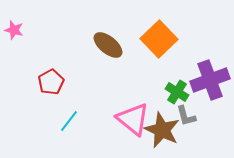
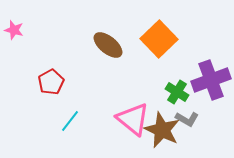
purple cross: moved 1 px right
gray L-shape: moved 1 px right, 3 px down; rotated 45 degrees counterclockwise
cyan line: moved 1 px right
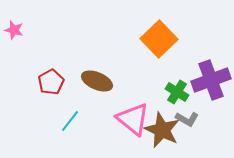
brown ellipse: moved 11 px left, 36 px down; rotated 16 degrees counterclockwise
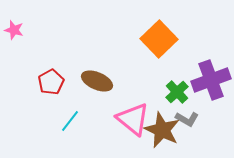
green cross: rotated 15 degrees clockwise
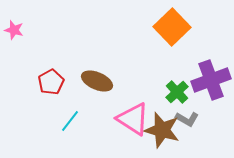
orange square: moved 13 px right, 12 px up
pink triangle: rotated 6 degrees counterclockwise
brown star: rotated 9 degrees counterclockwise
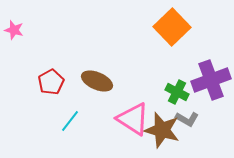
green cross: rotated 20 degrees counterclockwise
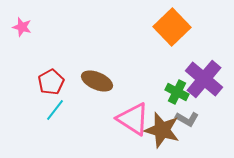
pink star: moved 8 px right, 3 px up
purple cross: moved 7 px left, 1 px up; rotated 30 degrees counterclockwise
cyan line: moved 15 px left, 11 px up
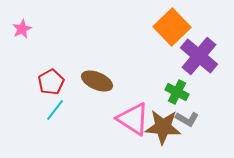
pink star: moved 2 px down; rotated 30 degrees clockwise
purple cross: moved 5 px left, 23 px up
brown star: moved 1 px right, 3 px up; rotated 12 degrees counterclockwise
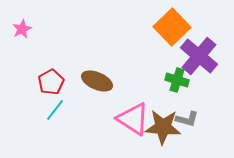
green cross: moved 12 px up; rotated 10 degrees counterclockwise
gray L-shape: rotated 15 degrees counterclockwise
